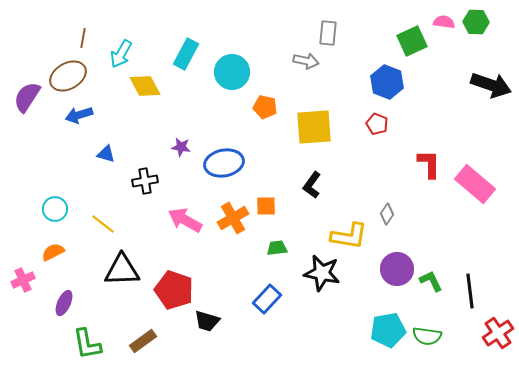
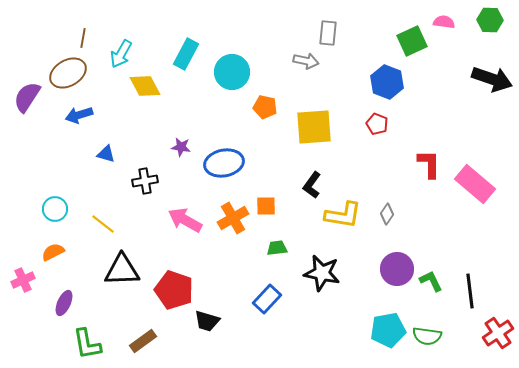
green hexagon at (476, 22): moved 14 px right, 2 px up
brown ellipse at (68, 76): moved 3 px up
black arrow at (491, 85): moved 1 px right, 6 px up
yellow L-shape at (349, 236): moved 6 px left, 21 px up
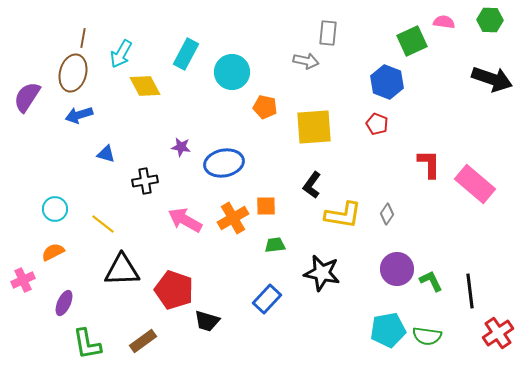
brown ellipse at (68, 73): moved 5 px right; rotated 45 degrees counterclockwise
green trapezoid at (277, 248): moved 2 px left, 3 px up
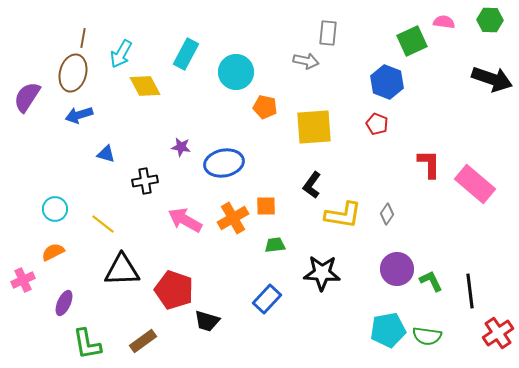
cyan circle at (232, 72): moved 4 px right
black star at (322, 273): rotated 9 degrees counterclockwise
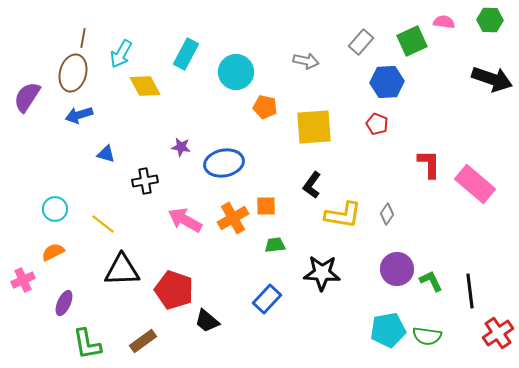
gray rectangle at (328, 33): moved 33 px right, 9 px down; rotated 35 degrees clockwise
blue hexagon at (387, 82): rotated 24 degrees counterclockwise
black trapezoid at (207, 321): rotated 24 degrees clockwise
